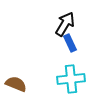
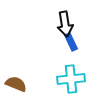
black arrow: rotated 140 degrees clockwise
blue rectangle: moved 1 px right, 1 px up
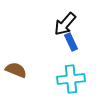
black arrow: rotated 50 degrees clockwise
brown semicircle: moved 14 px up
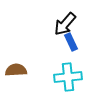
brown semicircle: rotated 25 degrees counterclockwise
cyan cross: moved 3 px left, 2 px up
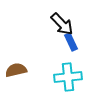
black arrow: moved 3 px left; rotated 85 degrees counterclockwise
brown semicircle: rotated 10 degrees counterclockwise
